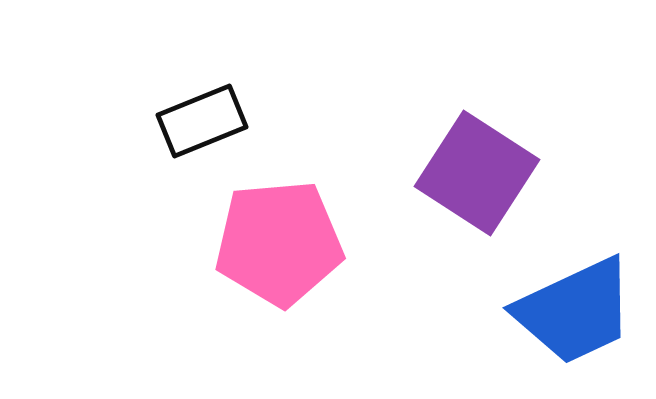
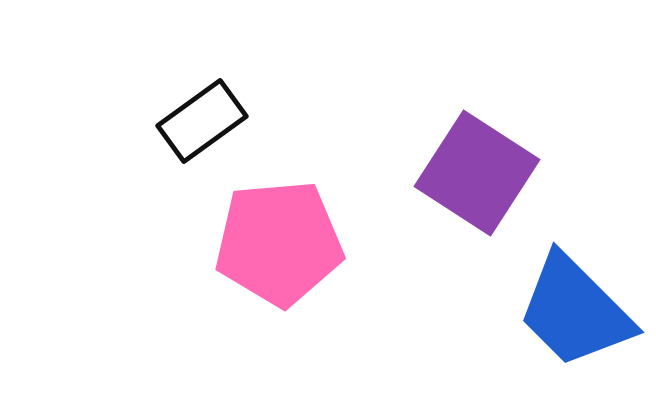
black rectangle: rotated 14 degrees counterclockwise
blue trapezoid: rotated 70 degrees clockwise
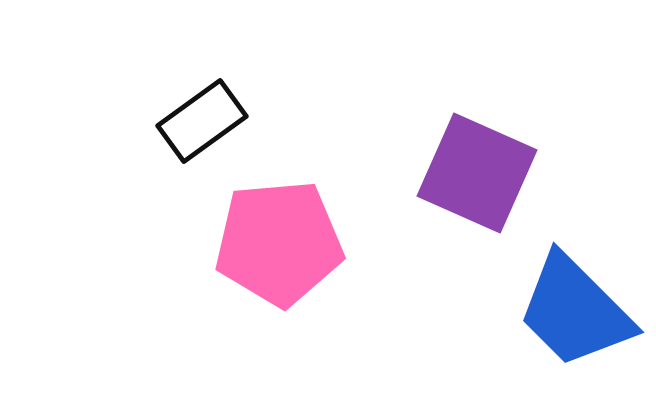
purple square: rotated 9 degrees counterclockwise
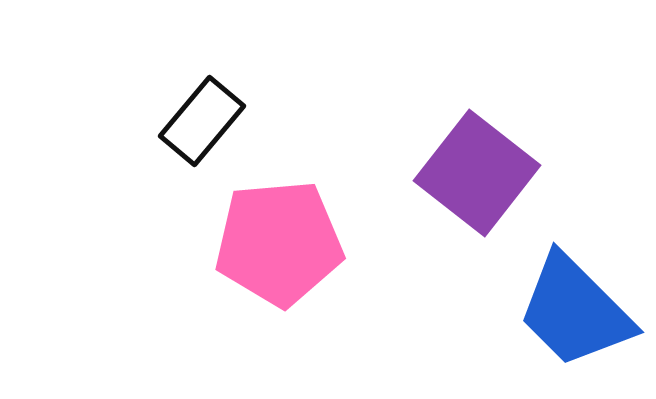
black rectangle: rotated 14 degrees counterclockwise
purple square: rotated 14 degrees clockwise
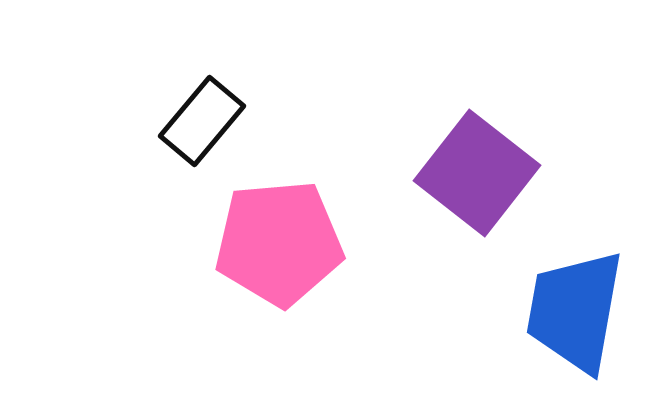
blue trapezoid: rotated 55 degrees clockwise
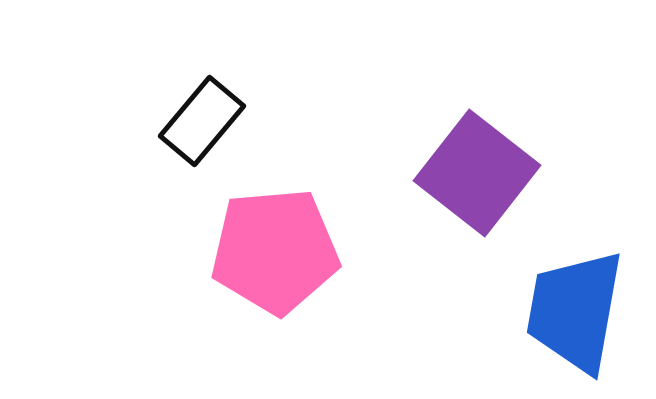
pink pentagon: moved 4 px left, 8 px down
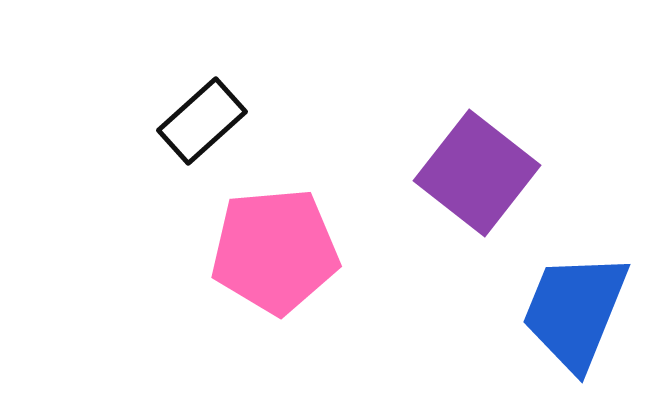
black rectangle: rotated 8 degrees clockwise
blue trapezoid: rotated 12 degrees clockwise
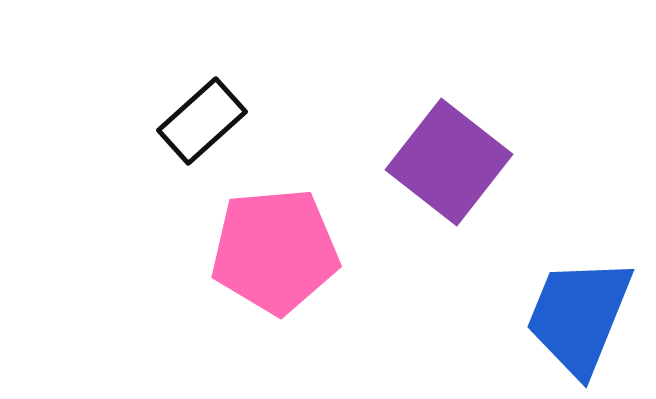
purple square: moved 28 px left, 11 px up
blue trapezoid: moved 4 px right, 5 px down
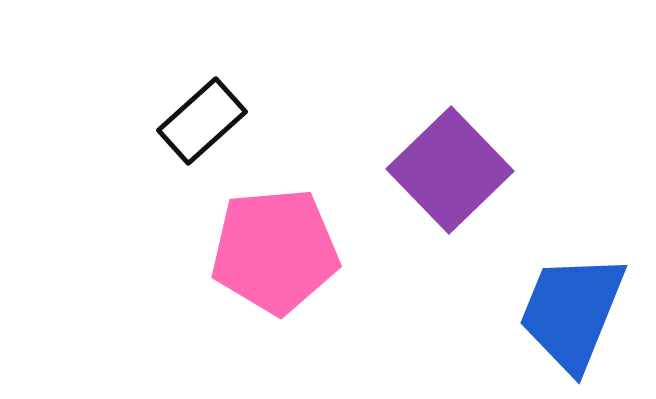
purple square: moved 1 px right, 8 px down; rotated 8 degrees clockwise
blue trapezoid: moved 7 px left, 4 px up
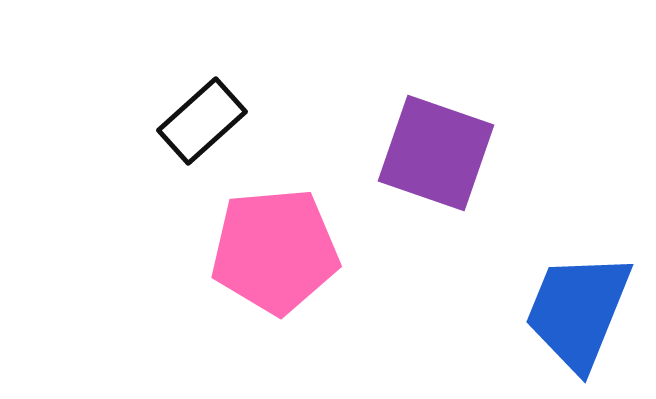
purple square: moved 14 px left, 17 px up; rotated 27 degrees counterclockwise
blue trapezoid: moved 6 px right, 1 px up
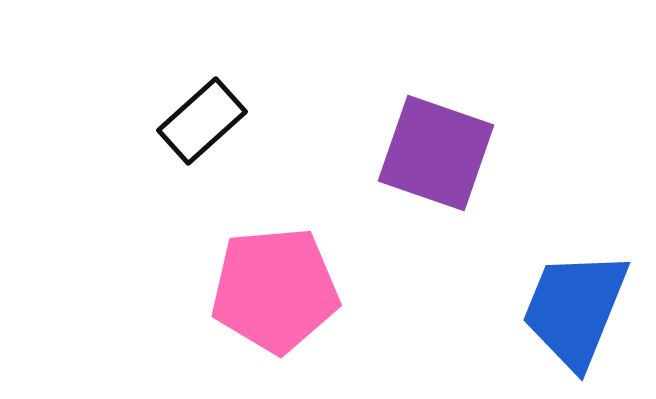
pink pentagon: moved 39 px down
blue trapezoid: moved 3 px left, 2 px up
